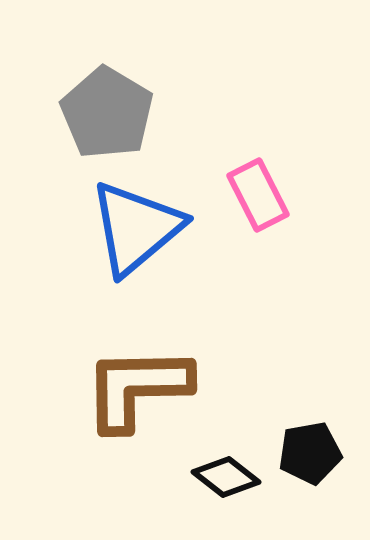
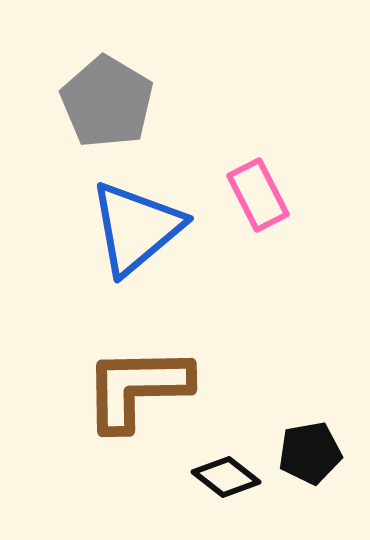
gray pentagon: moved 11 px up
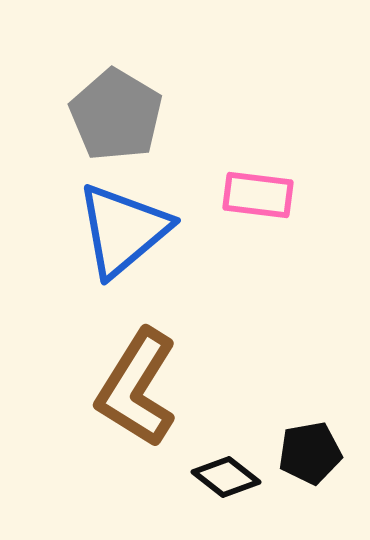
gray pentagon: moved 9 px right, 13 px down
pink rectangle: rotated 56 degrees counterclockwise
blue triangle: moved 13 px left, 2 px down
brown L-shape: rotated 57 degrees counterclockwise
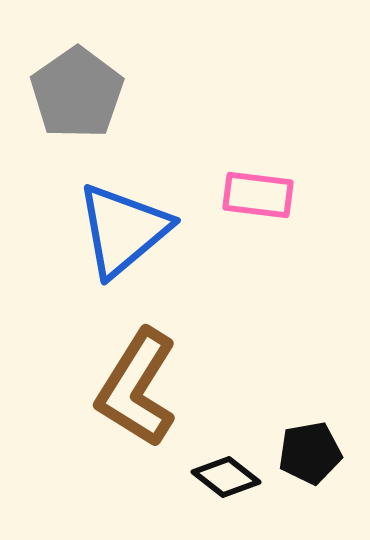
gray pentagon: moved 39 px left, 22 px up; rotated 6 degrees clockwise
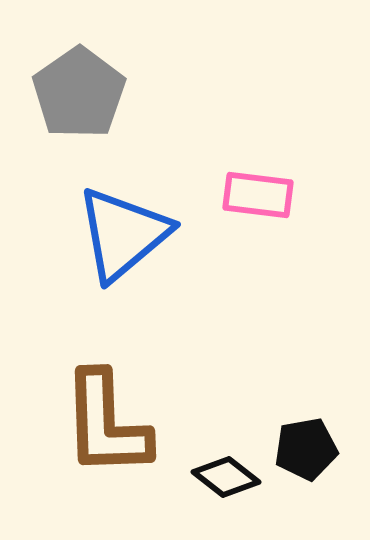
gray pentagon: moved 2 px right
blue triangle: moved 4 px down
brown L-shape: moved 31 px left, 36 px down; rotated 34 degrees counterclockwise
black pentagon: moved 4 px left, 4 px up
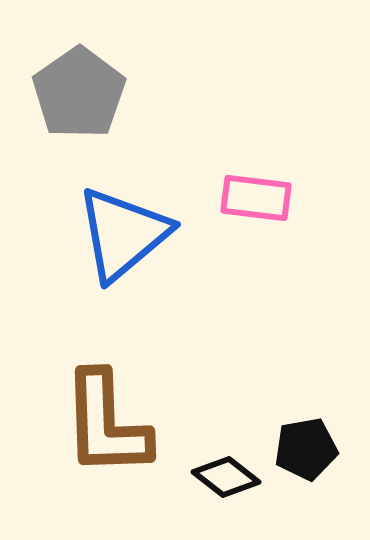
pink rectangle: moved 2 px left, 3 px down
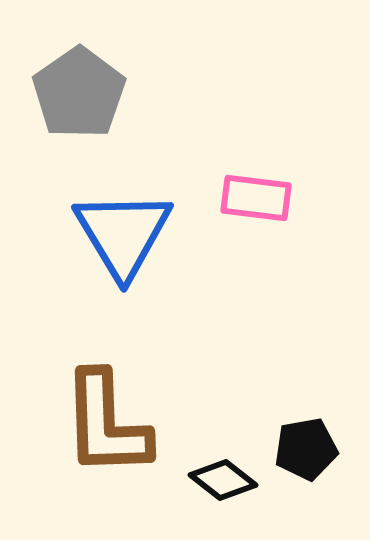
blue triangle: rotated 21 degrees counterclockwise
black diamond: moved 3 px left, 3 px down
